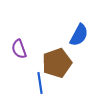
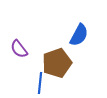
purple semicircle: rotated 18 degrees counterclockwise
blue line: rotated 15 degrees clockwise
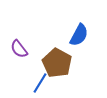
brown pentagon: rotated 24 degrees counterclockwise
blue line: rotated 25 degrees clockwise
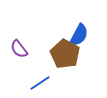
brown pentagon: moved 8 px right, 9 px up
blue line: rotated 25 degrees clockwise
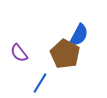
purple semicircle: moved 4 px down
blue line: rotated 25 degrees counterclockwise
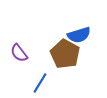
blue semicircle: rotated 45 degrees clockwise
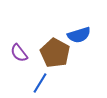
brown pentagon: moved 10 px left, 1 px up
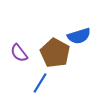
blue semicircle: moved 1 px down
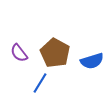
blue semicircle: moved 13 px right, 25 px down
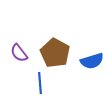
blue line: rotated 35 degrees counterclockwise
